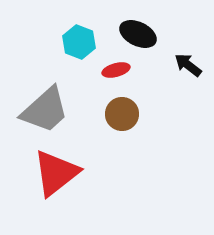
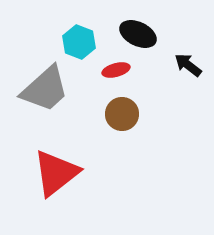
gray trapezoid: moved 21 px up
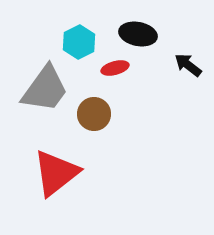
black ellipse: rotated 15 degrees counterclockwise
cyan hexagon: rotated 12 degrees clockwise
red ellipse: moved 1 px left, 2 px up
gray trapezoid: rotated 12 degrees counterclockwise
brown circle: moved 28 px left
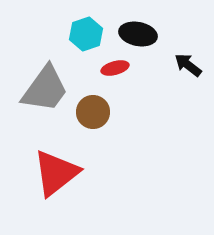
cyan hexagon: moved 7 px right, 8 px up; rotated 8 degrees clockwise
brown circle: moved 1 px left, 2 px up
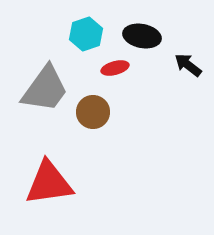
black ellipse: moved 4 px right, 2 px down
red triangle: moved 7 px left, 10 px down; rotated 30 degrees clockwise
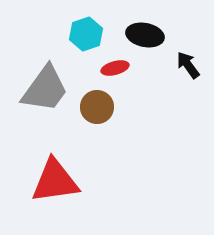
black ellipse: moved 3 px right, 1 px up
black arrow: rotated 16 degrees clockwise
brown circle: moved 4 px right, 5 px up
red triangle: moved 6 px right, 2 px up
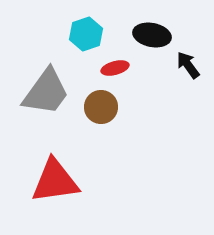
black ellipse: moved 7 px right
gray trapezoid: moved 1 px right, 3 px down
brown circle: moved 4 px right
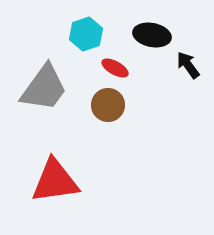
red ellipse: rotated 44 degrees clockwise
gray trapezoid: moved 2 px left, 4 px up
brown circle: moved 7 px right, 2 px up
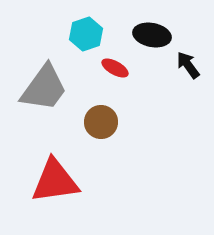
brown circle: moved 7 px left, 17 px down
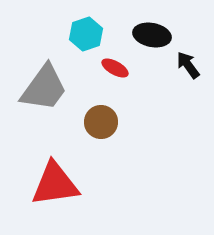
red triangle: moved 3 px down
